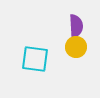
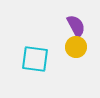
purple semicircle: rotated 25 degrees counterclockwise
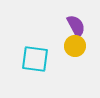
yellow circle: moved 1 px left, 1 px up
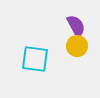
yellow circle: moved 2 px right
